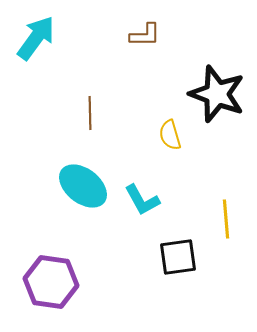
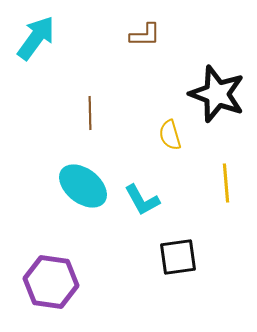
yellow line: moved 36 px up
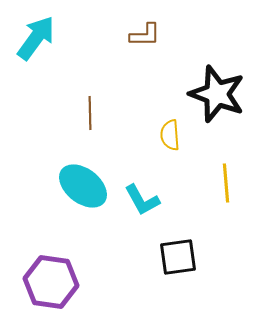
yellow semicircle: rotated 12 degrees clockwise
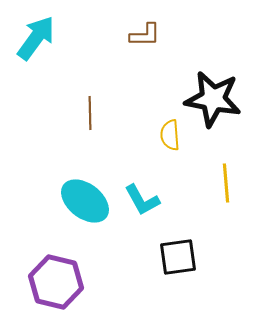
black star: moved 4 px left, 5 px down; rotated 10 degrees counterclockwise
cyan ellipse: moved 2 px right, 15 px down
purple hexagon: moved 5 px right; rotated 6 degrees clockwise
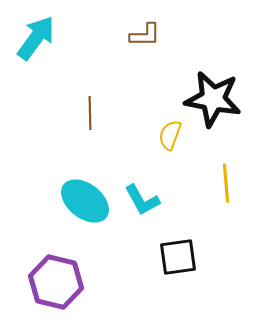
yellow semicircle: rotated 24 degrees clockwise
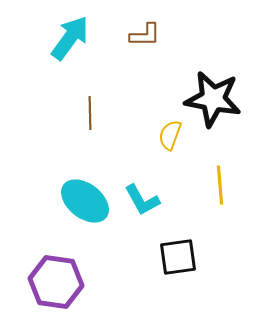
cyan arrow: moved 34 px right
yellow line: moved 6 px left, 2 px down
purple hexagon: rotated 6 degrees counterclockwise
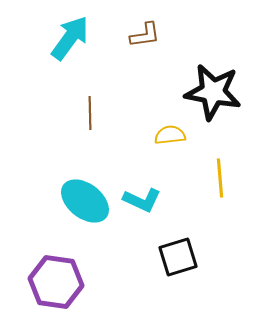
brown L-shape: rotated 8 degrees counterclockwise
black star: moved 7 px up
yellow semicircle: rotated 64 degrees clockwise
yellow line: moved 7 px up
cyan L-shape: rotated 36 degrees counterclockwise
black square: rotated 9 degrees counterclockwise
